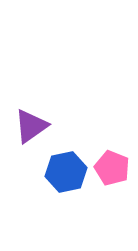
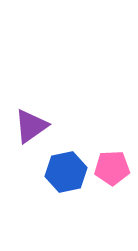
pink pentagon: rotated 24 degrees counterclockwise
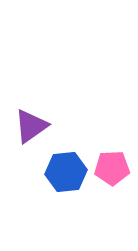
blue hexagon: rotated 6 degrees clockwise
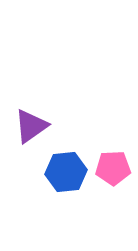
pink pentagon: moved 1 px right
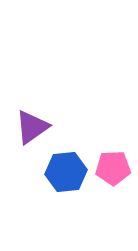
purple triangle: moved 1 px right, 1 px down
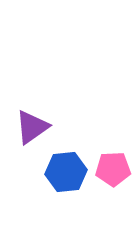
pink pentagon: moved 1 px down
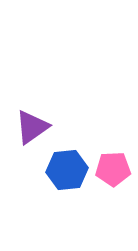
blue hexagon: moved 1 px right, 2 px up
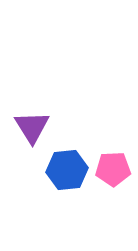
purple triangle: rotated 27 degrees counterclockwise
